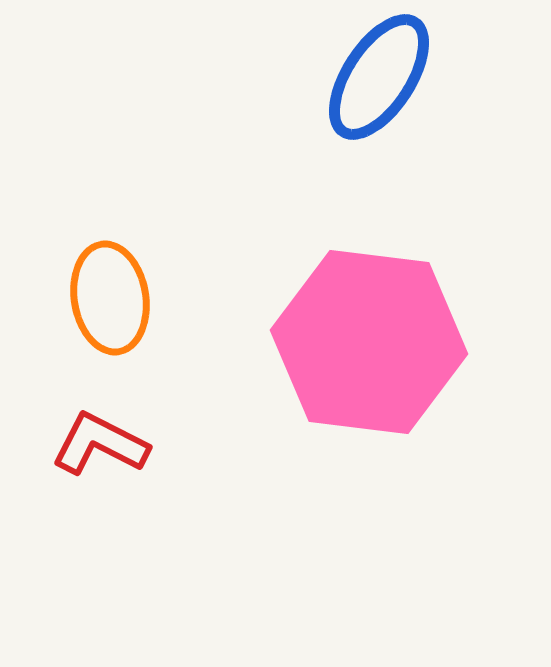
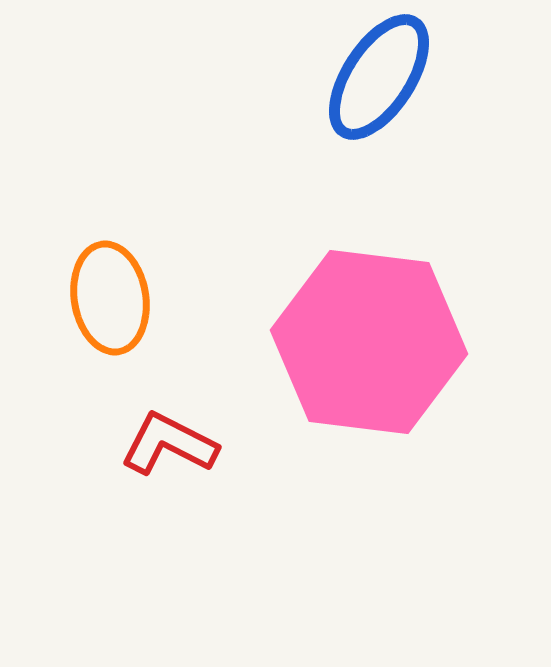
red L-shape: moved 69 px right
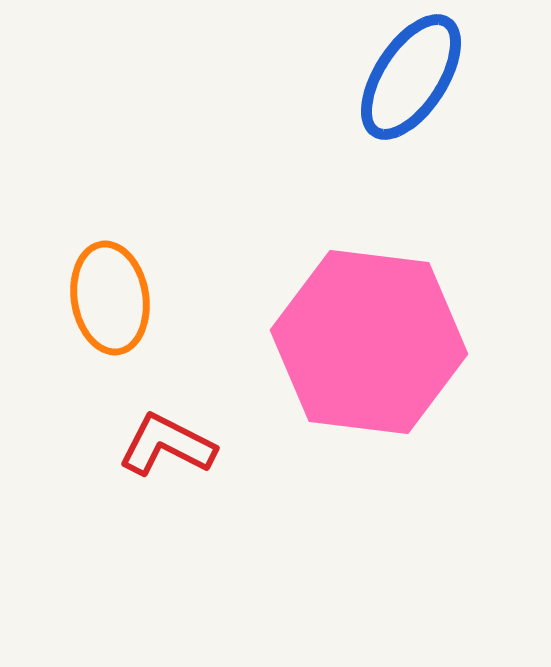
blue ellipse: moved 32 px right
red L-shape: moved 2 px left, 1 px down
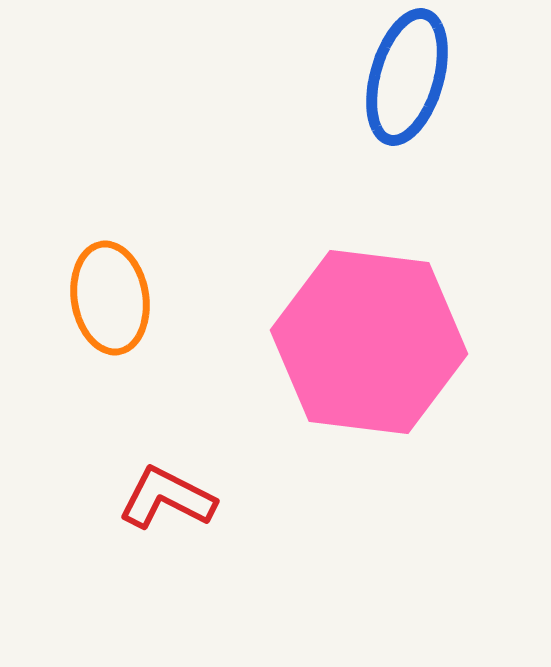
blue ellipse: moved 4 px left; rotated 17 degrees counterclockwise
red L-shape: moved 53 px down
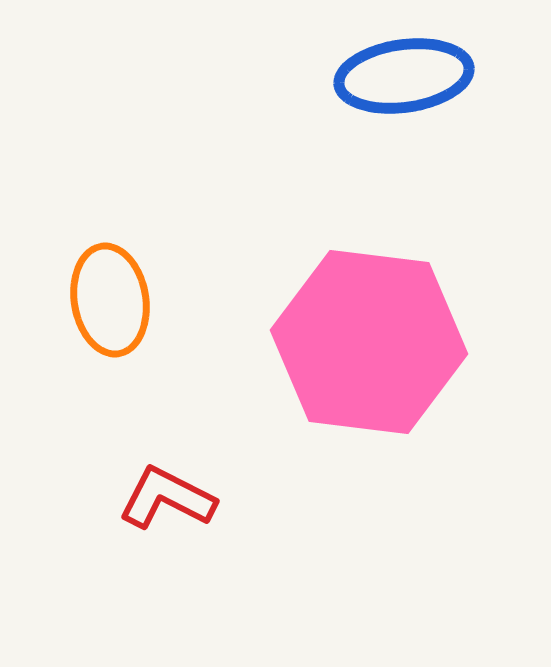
blue ellipse: moved 3 px left, 1 px up; rotated 66 degrees clockwise
orange ellipse: moved 2 px down
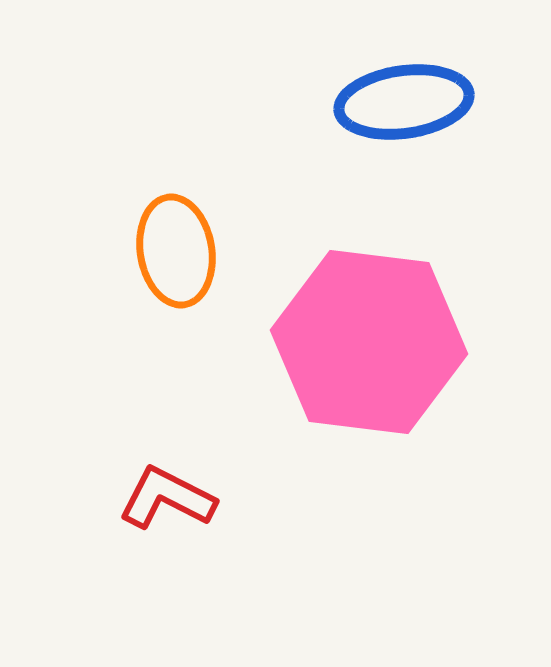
blue ellipse: moved 26 px down
orange ellipse: moved 66 px right, 49 px up
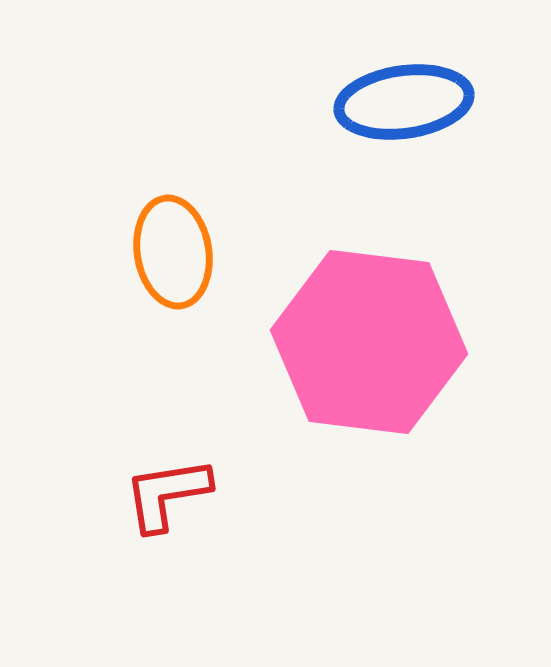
orange ellipse: moved 3 px left, 1 px down
red L-shape: moved 4 px up; rotated 36 degrees counterclockwise
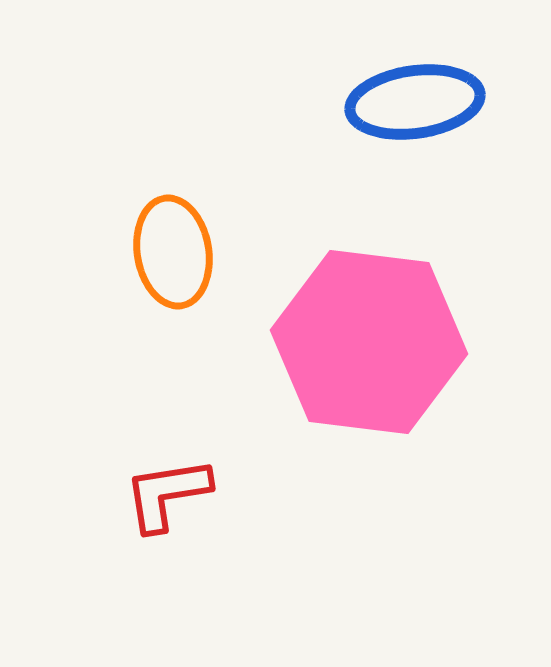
blue ellipse: moved 11 px right
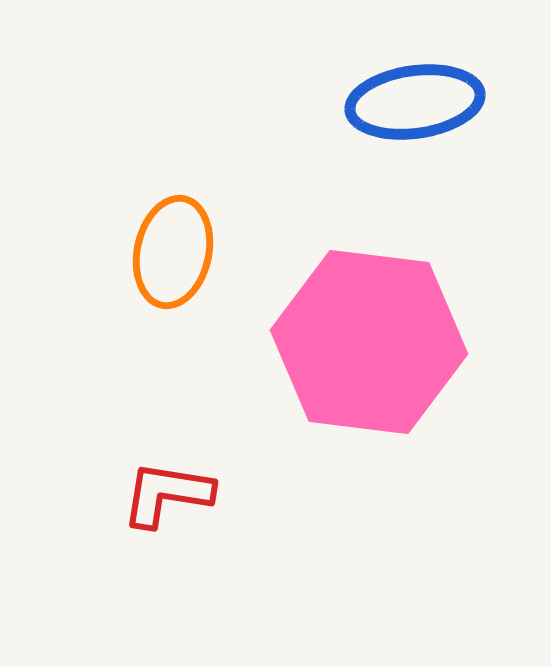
orange ellipse: rotated 21 degrees clockwise
red L-shape: rotated 18 degrees clockwise
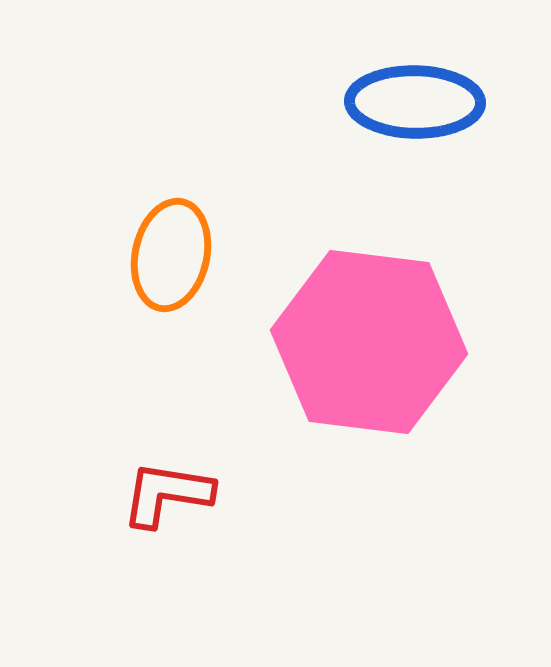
blue ellipse: rotated 9 degrees clockwise
orange ellipse: moved 2 px left, 3 px down
